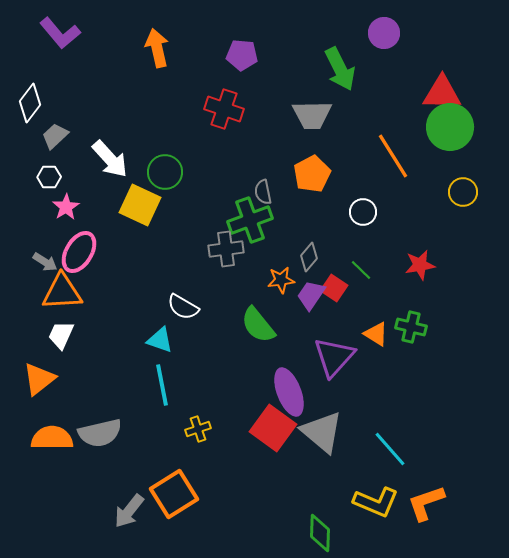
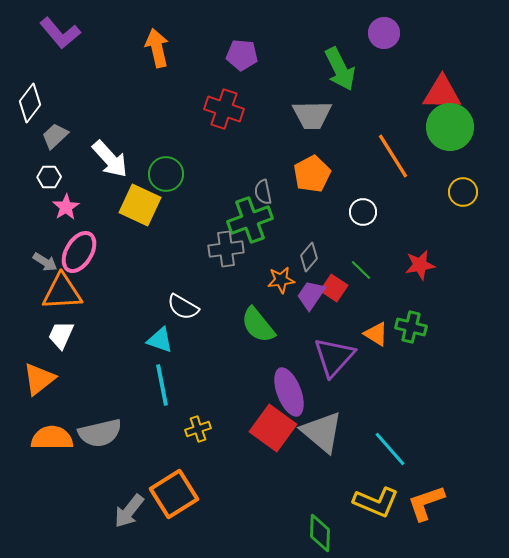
green circle at (165, 172): moved 1 px right, 2 px down
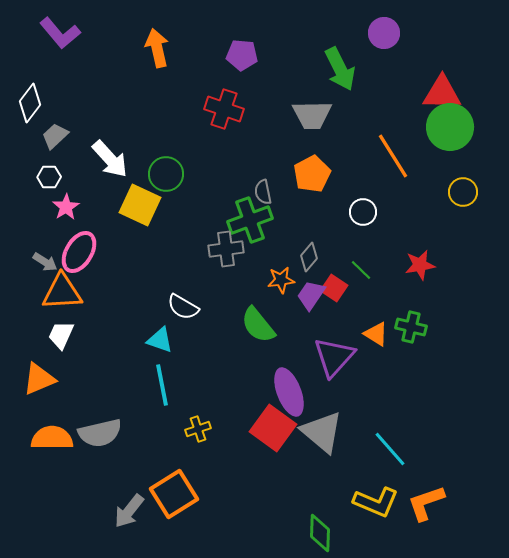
orange triangle at (39, 379): rotated 15 degrees clockwise
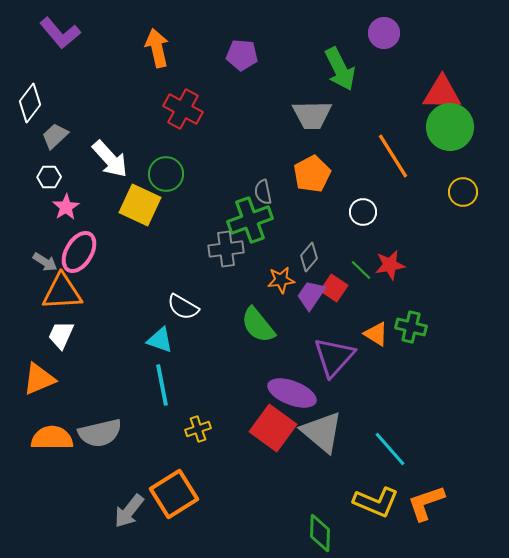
red cross at (224, 109): moved 41 px left; rotated 9 degrees clockwise
red star at (420, 265): moved 30 px left
purple ellipse at (289, 392): moved 3 px right, 1 px down; rotated 48 degrees counterclockwise
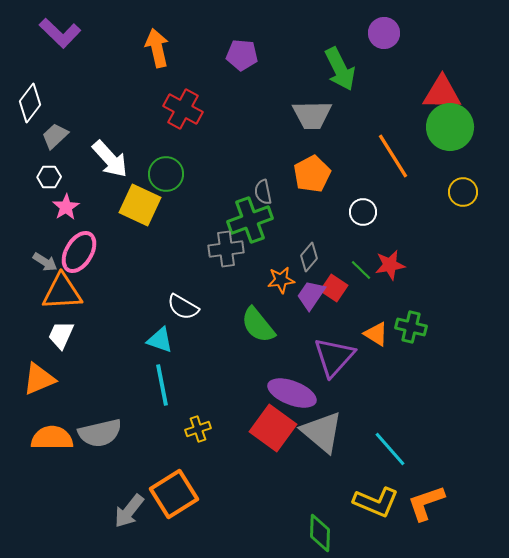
purple L-shape at (60, 33): rotated 6 degrees counterclockwise
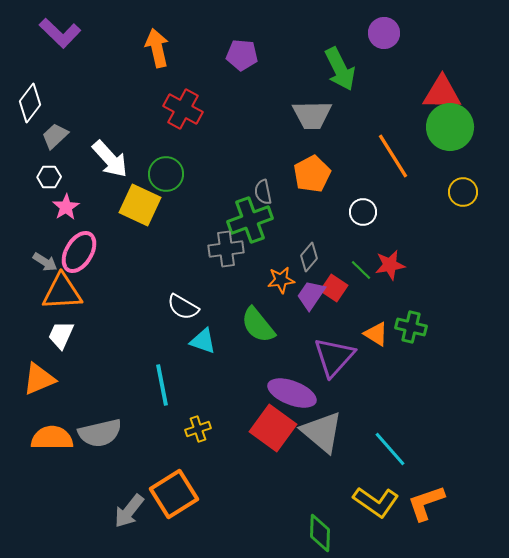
cyan triangle at (160, 340): moved 43 px right, 1 px down
yellow L-shape at (376, 502): rotated 12 degrees clockwise
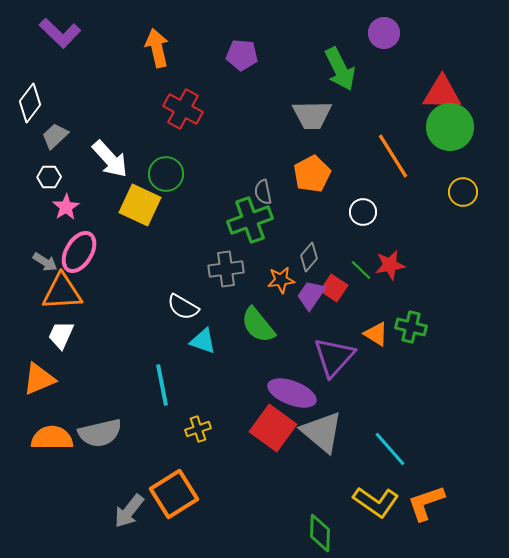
gray cross at (226, 249): moved 20 px down
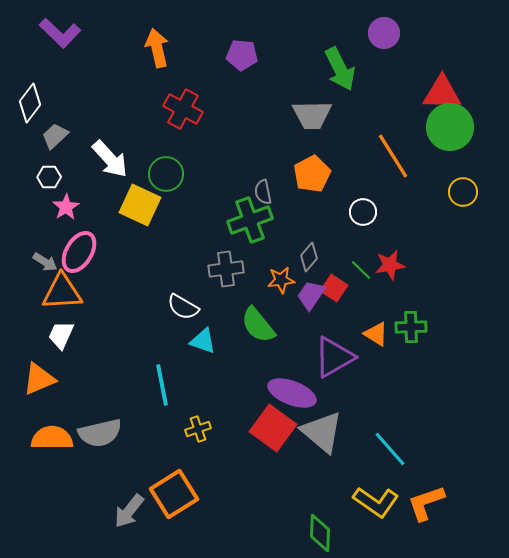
green cross at (411, 327): rotated 16 degrees counterclockwise
purple triangle at (334, 357): rotated 18 degrees clockwise
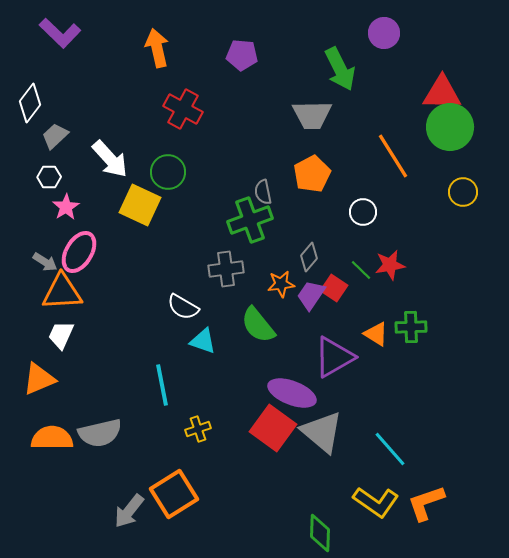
green circle at (166, 174): moved 2 px right, 2 px up
orange star at (281, 280): moved 4 px down
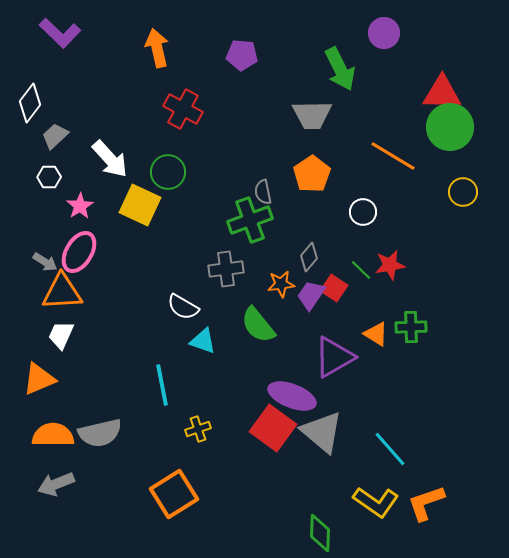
orange line at (393, 156): rotated 27 degrees counterclockwise
orange pentagon at (312, 174): rotated 6 degrees counterclockwise
pink star at (66, 207): moved 14 px right, 1 px up
purple ellipse at (292, 393): moved 3 px down
orange semicircle at (52, 438): moved 1 px right, 3 px up
gray arrow at (129, 511): moved 73 px left, 27 px up; rotated 30 degrees clockwise
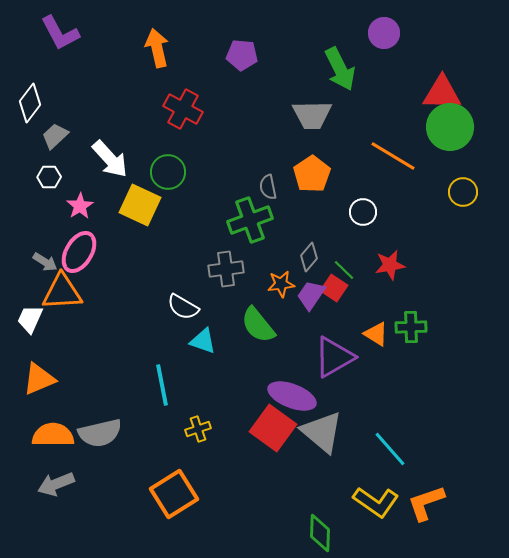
purple L-shape at (60, 33): rotated 18 degrees clockwise
gray semicircle at (263, 192): moved 5 px right, 5 px up
green line at (361, 270): moved 17 px left
white trapezoid at (61, 335): moved 31 px left, 16 px up
